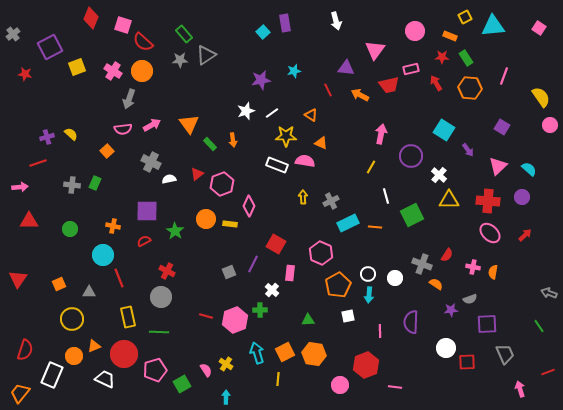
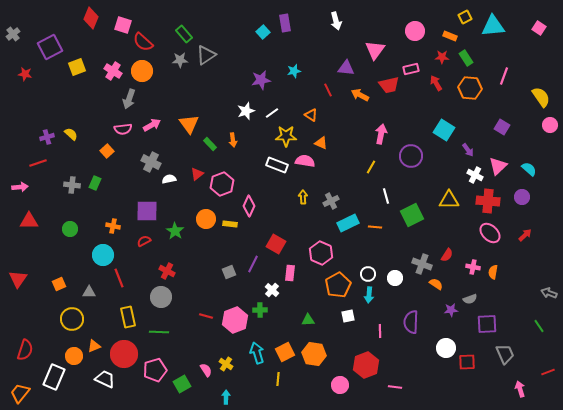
white cross at (439, 175): moved 36 px right; rotated 14 degrees counterclockwise
white rectangle at (52, 375): moved 2 px right, 2 px down
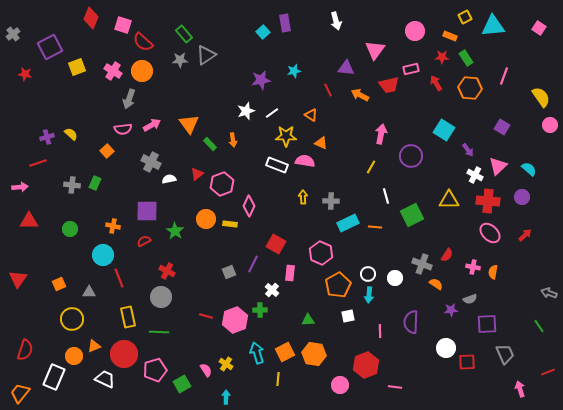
gray cross at (331, 201): rotated 28 degrees clockwise
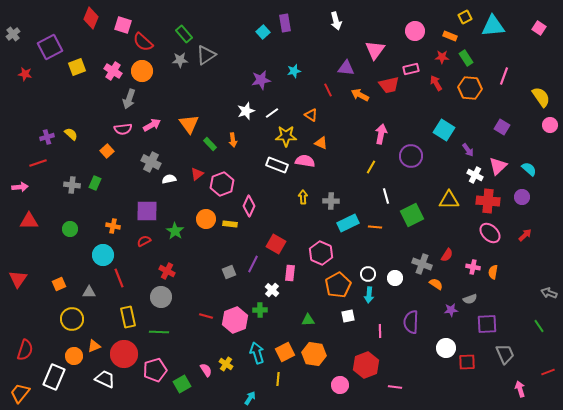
cyan arrow at (226, 397): moved 24 px right, 1 px down; rotated 32 degrees clockwise
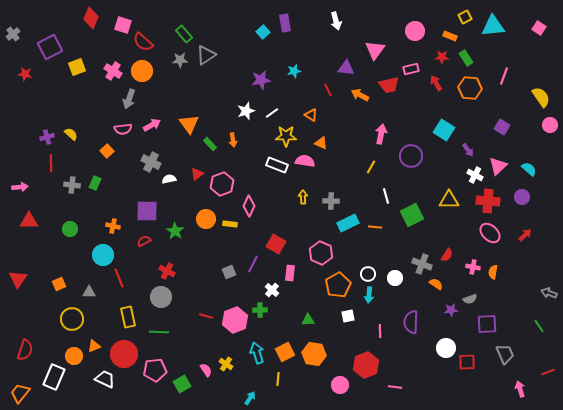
red line at (38, 163): moved 13 px right; rotated 72 degrees counterclockwise
pink pentagon at (155, 370): rotated 10 degrees clockwise
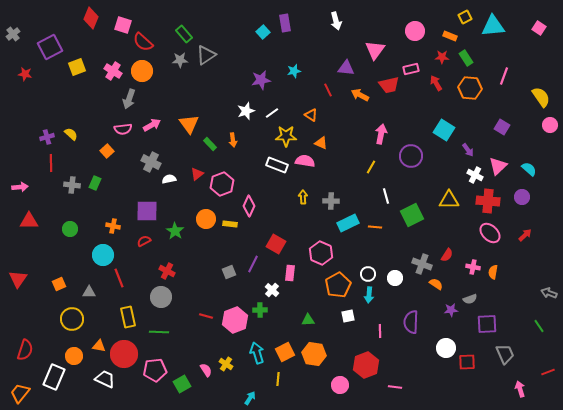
orange triangle at (94, 346): moved 5 px right; rotated 32 degrees clockwise
